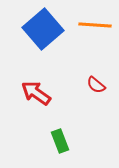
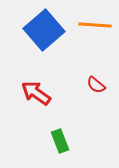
blue square: moved 1 px right, 1 px down
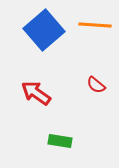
green rectangle: rotated 60 degrees counterclockwise
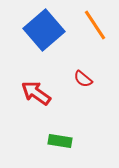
orange line: rotated 52 degrees clockwise
red semicircle: moved 13 px left, 6 px up
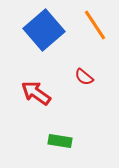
red semicircle: moved 1 px right, 2 px up
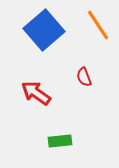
orange line: moved 3 px right
red semicircle: rotated 30 degrees clockwise
green rectangle: rotated 15 degrees counterclockwise
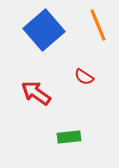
orange line: rotated 12 degrees clockwise
red semicircle: rotated 36 degrees counterclockwise
green rectangle: moved 9 px right, 4 px up
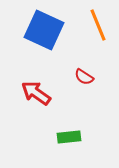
blue square: rotated 24 degrees counterclockwise
